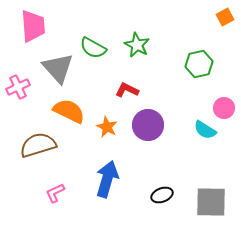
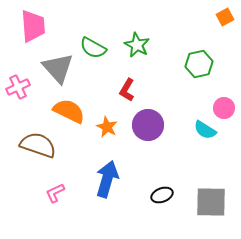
red L-shape: rotated 85 degrees counterclockwise
brown semicircle: rotated 36 degrees clockwise
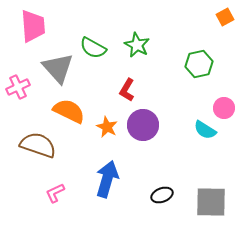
purple circle: moved 5 px left
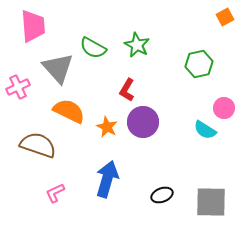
purple circle: moved 3 px up
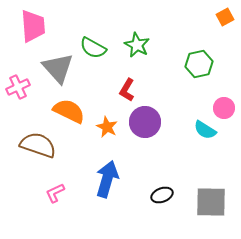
purple circle: moved 2 px right
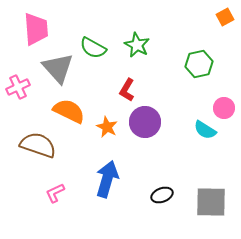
pink trapezoid: moved 3 px right, 3 px down
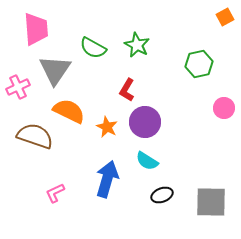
gray triangle: moved 3 px left, 2 px down; rotated 16 degrees clockwise
cyan semicircle: moved 58 px left, 31 px down
brown semicircle: moved 3 px left, 9 px up
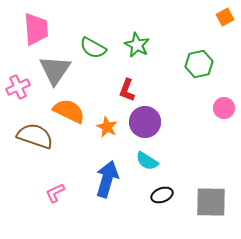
red L-shape: rotated 10 degrees counterclockwise
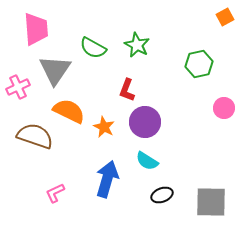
orange star: moved 3 px left
